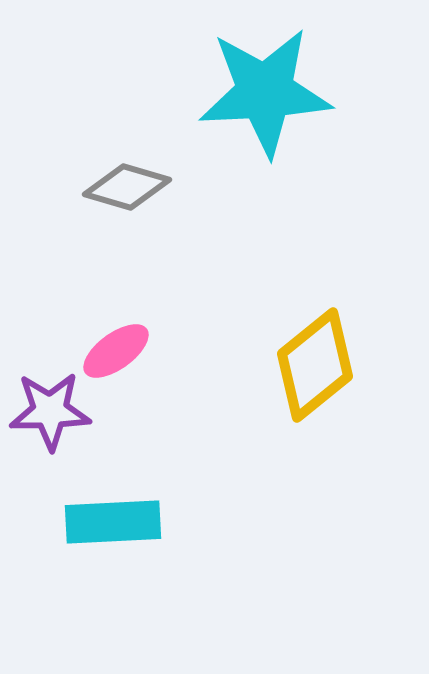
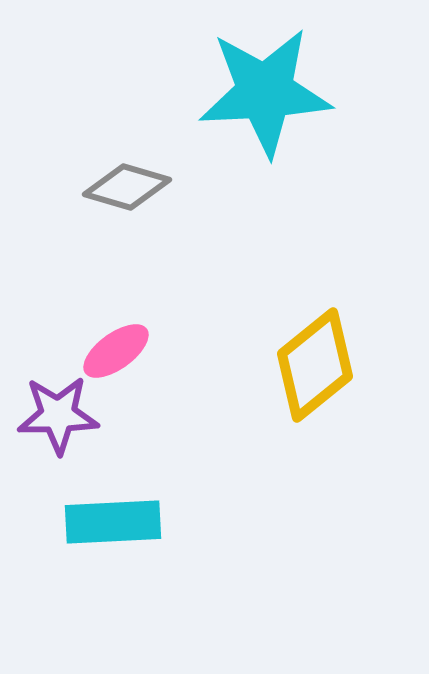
purple star: moved 8 px right, 4 px down
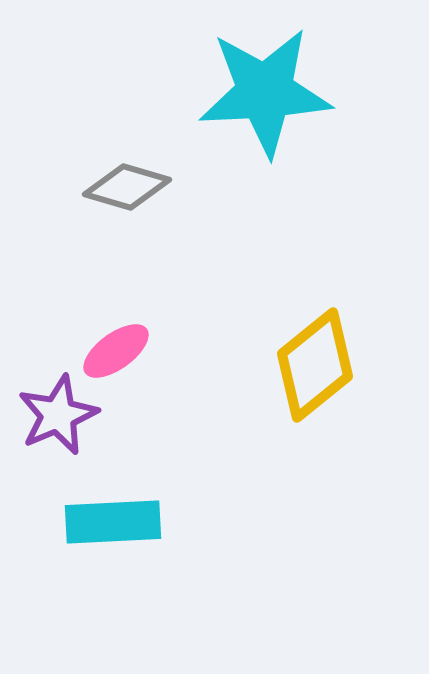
purple star: rotated 22 degrees counterclockwise
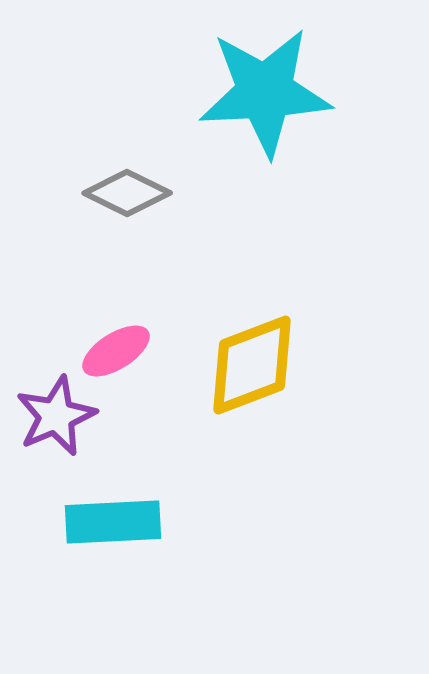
gray diamond: moved 6 px down; rotated 10 degrees clockwise
pink ellipse: rotated 4 degrees clockwise
yellow diamond: moved 63 px left; rotated 18 degrees clockwise
purple star: moved 2 px left, 1 px down
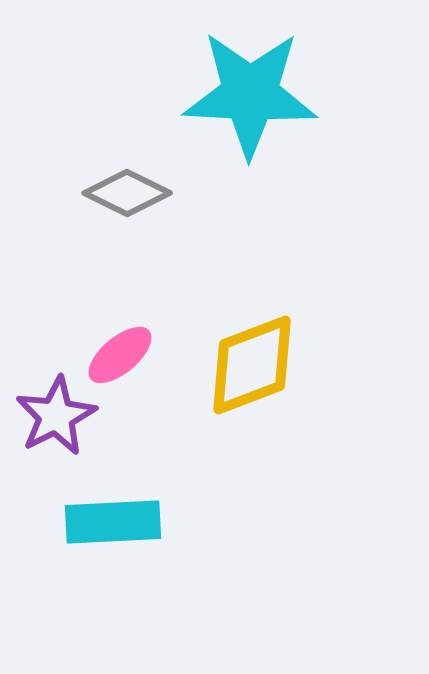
cyan star: moved 15 px left, 2 px down; rotated 6 degrees clockwise
pink ellipse: moved 4 px right, 4 px down; rotated 8 degrees counterclockwise
purple star: rotated 4 degrees counterclockwise
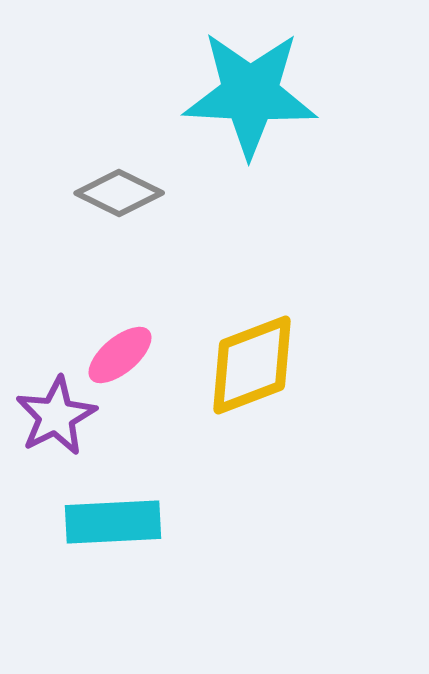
gray diamond: moved 8 px left
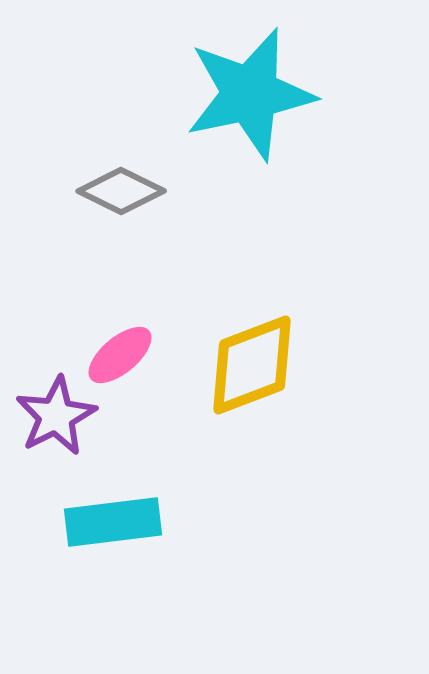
cyan star: rotated 15 degrees counterclockwise
gray diamond: moved 2 px right, 2 px up
cyan rectangle: rotated 4 degrees counterclockwise
